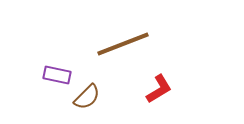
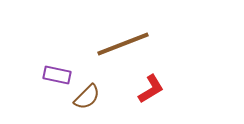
red L-shape: moved 8 px left
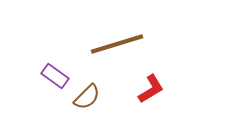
brown line: moved 6 px left; rotated 4 degrees clockwise
purple rectangle: moved 2 px left, 1 px down; rotated 24 degrees clockwise
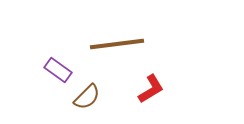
brown line: rotated 10 degrees clockwise
purple rectangle: moved 3 px right, 6 px up
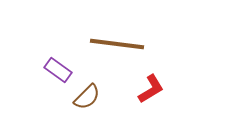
brown line: rotated 14 degrees clockwise
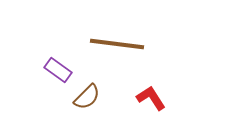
red L-shape: moved 9 px down; rotated 92 degrees counterclockwise
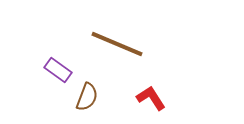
brown line: rotated 16 degrees clockwise
brown semicircle: rotated 24 degrees counterclockwise
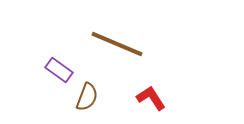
purple rectangle: moved 1 px right
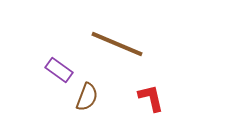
red L-shape: rotated 20 degrees clockwise
